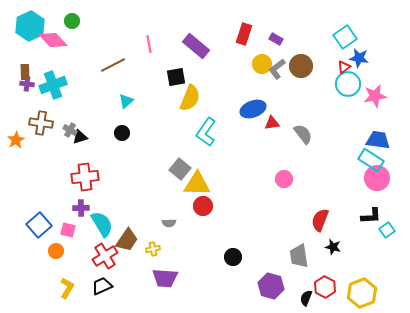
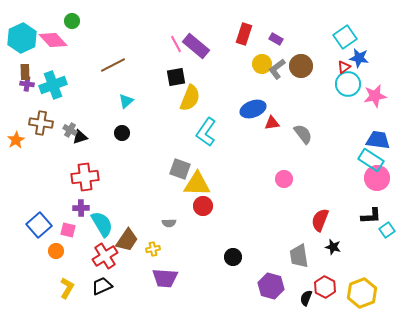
cyan hexagon at (30, 26): moved 8 px left, 12 px down
pink line at (149, 44): moved 27 px right; rotated 18 degrees counterclockwise
gray square at (180, 169): rotated 20 degrees counterclockwise
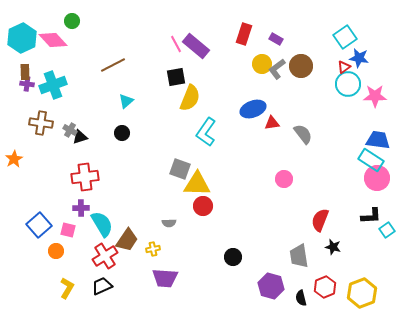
pink star at (375, 96): rotated 10 degrees clockwise
orange star at (16, 140): moved 2 px left, 19 px down
red hexagon at (325, 287): rotated 10 degrees clockwise
black semicircle at (306, 298): moved 5 px left; rotated 35 degrees counterclockwise
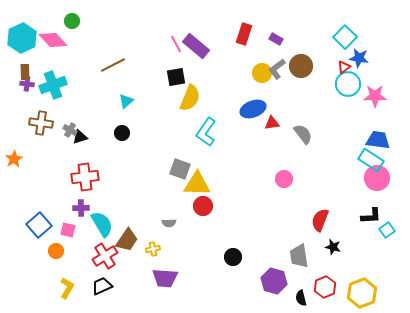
cyan square at (345, 37): rotated 10 degrees counterclockwise
yellow circle at (262, 64): moved 9 px down
purple hexagon at (271, 286): moved 3 px right, 5 px up
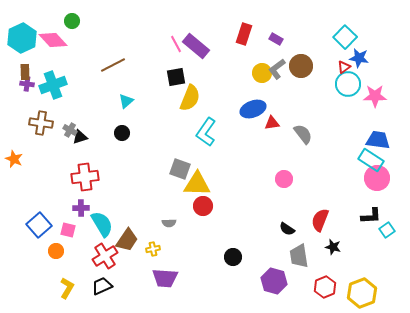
orange star at (14, 159): rotated 18 degrees counterclockwise
black semicircle at (301, 298): moved 14 px left, 69 px up; rotated 42 degrees counterclockwise
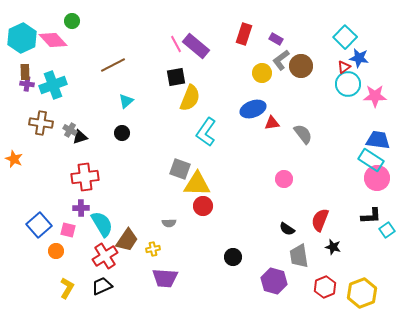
gray L-shape at (277, 69): moved 4 px right, 9 px up
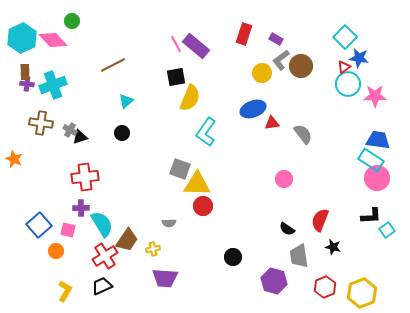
yellow L-shape at (67, 288): moved 2 px left, 3 px down
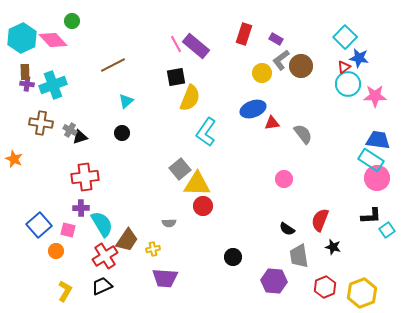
gray square at (180, 169): rotated 30 degrees clockwise
purple hexagon at (274, 281): rotated 10 degrees counterclockwise
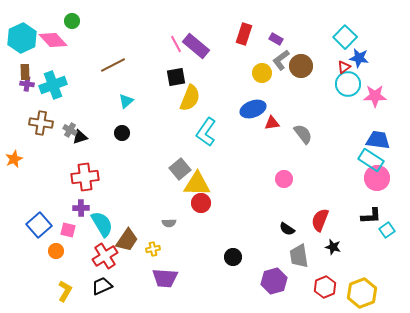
orange star at (14, 159): rotated 24 degrees clockwise
red circle at (203, 206): moved 2 px left, 3 px up
purple hexagon at (274, 281): rotated 20 degrees counterclockwise
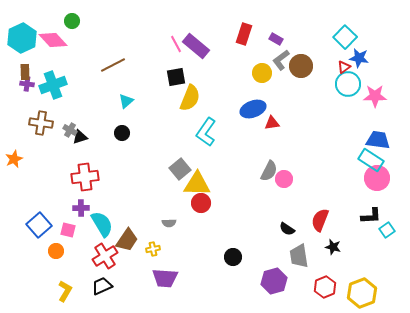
gray semicircle at (303, 134): moved 34 px left, 37 px down; rotated 65 degrees clockwise
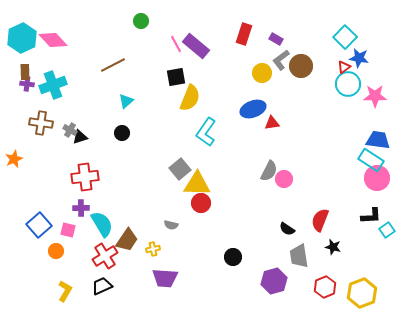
green circle at (72, 21): moved 69 px right
gray semicircle at (169, 223): moved 2 px right, 2 px down; rotated 16 degrees clockwise
